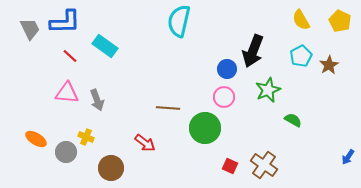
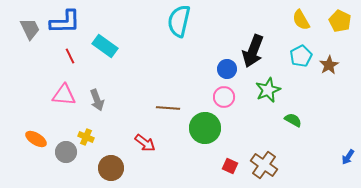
red line: rotated 21 degrees clockwise
pink triangle: moved 3 px left, 2 px down
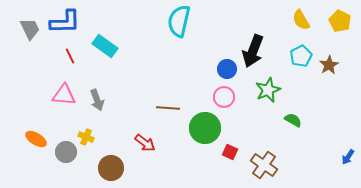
red square: moved 14 px up
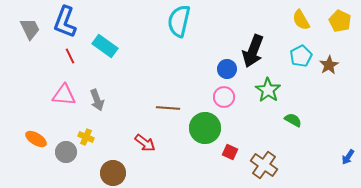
blue L-shape: rotated 112 degrees clockwise
green star: rotated 15 degrees counterclockwise
brown circle: moved 2 px right, 5 px down
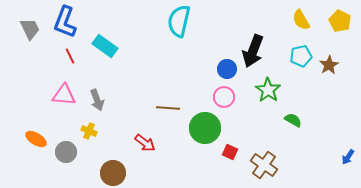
cyan pentagon: rotated 15 degrees clockwise
yellow cross: moved 3 px right, 6 px up
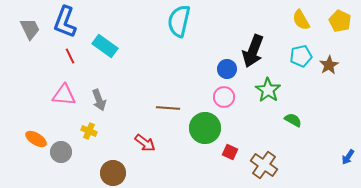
gray arrow: moved 2 px right
gray circle: moved 5 px left
